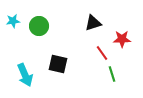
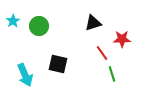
cyan star: rotated 24 degrees counterclockwise
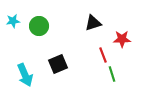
cyan star: rotated 24 degrees clockwise
red line: moved 1 px right, 2 px down; rotated 14 degrees clockwise
black square: rotated 36 degrees counterclockwise
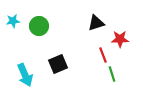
black triangle: moved 3 px right
red star: moved 2 px left
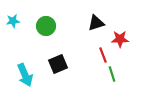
green circle: moved 7 px right
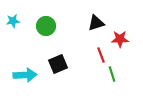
red line: moved 2 px left
cyan arrow: rotated 70 degrees counterclockwise
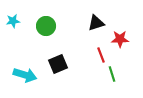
cyan arrow: rotated 20 degrees clockwise
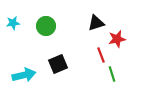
cyan star: moved 2 px down
red star: moved 3 px left; rotated 12 degrees counterclockwise
cyan arrow: moved 1 px left; rotated 30 degrees counterclockwise
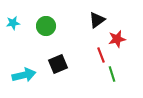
black triangle: moved 1 px right, 3 px up; rotated 18 degrees counterclockwise
